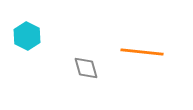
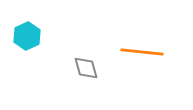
cyan hexagon: rotated 8 degrees clockwise
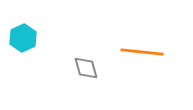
cyan hexagon: moved 4 px left, 2 px down
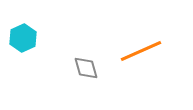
orange line: moved 1 px left, 1 px up; rotated 30 degrees counterclockwise
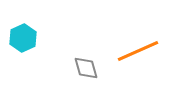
orange line: moved 3 px left
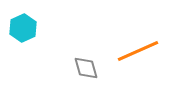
cyan hexagon: moved 10 px up
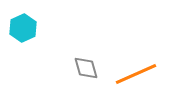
orange line: moved 2 px left, 23 px down
